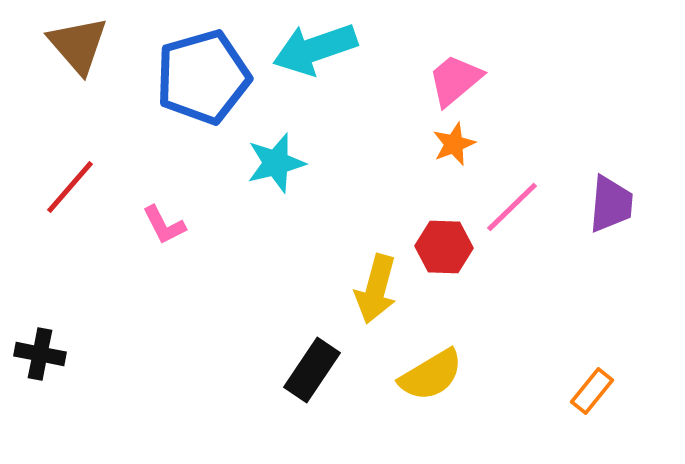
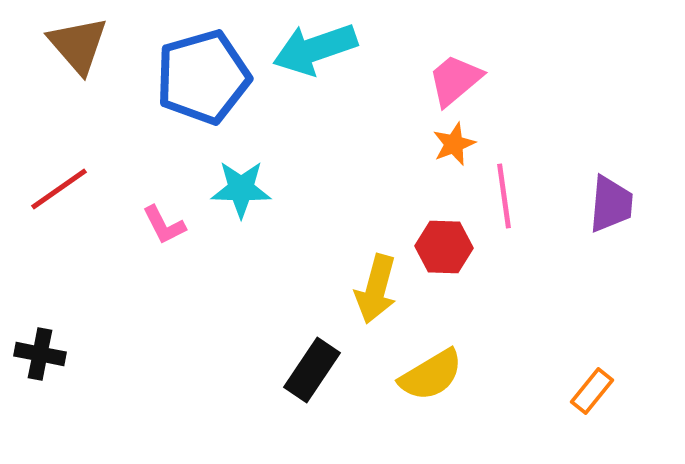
cyan star: moved 35 px left, 26 px down; rotated 16 degrees clockwise
red line: moved 11 px left, 2 px down; rotated 14 degrees clockwise
pink line: moved 8 px left, 11 px up; rotated 54 degrees counterclockwise
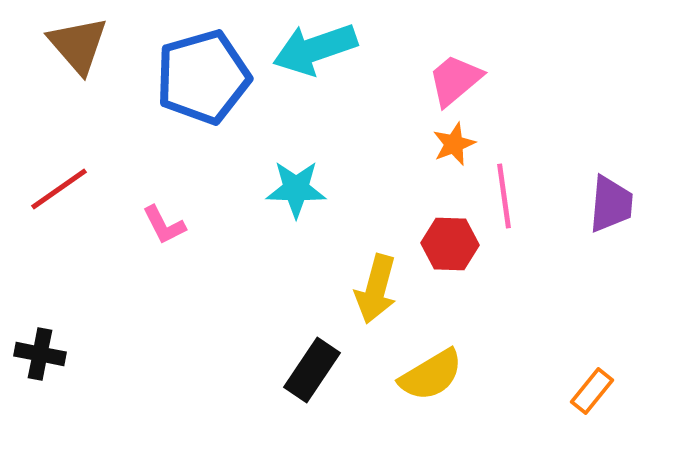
cyan star: moved 55 px right
red hexagon: moved 6 px right, 3 px up
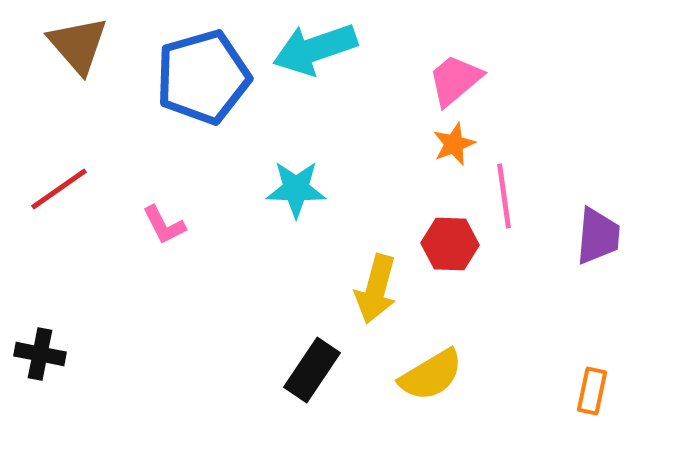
purple trapezoid: moved 13 px left, 32 px down
orange rectangle: rotated 27 degrees counterclockwise
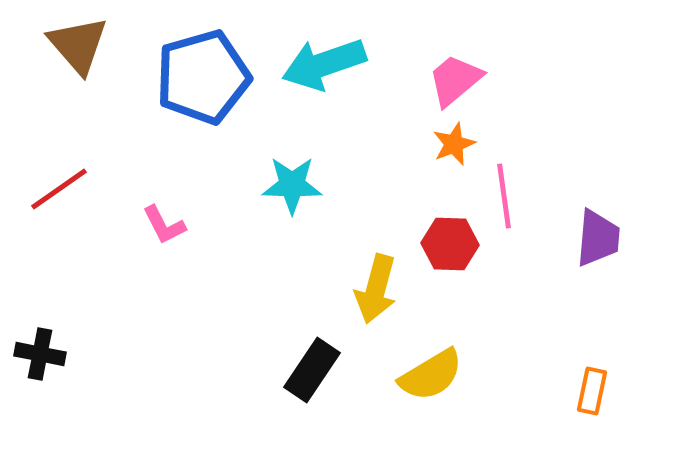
cyan arrow: moved 9 px right, 15 px down
cyan star: moved 4 px left, 4 px up
purple trapezoid: moved 2 px down
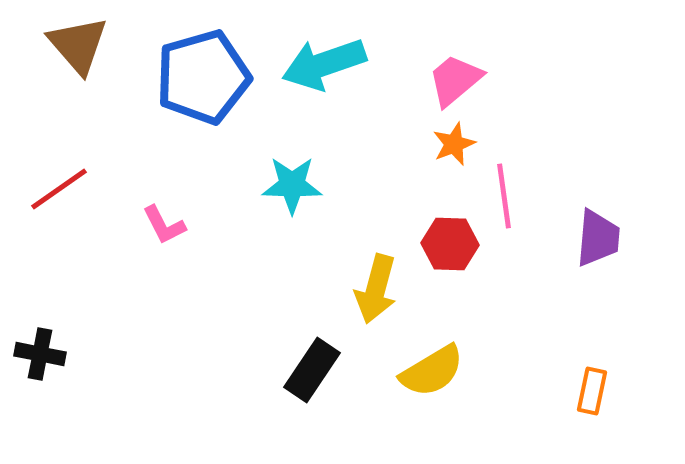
yellow semicircle: moved 1 px right, 4 px up
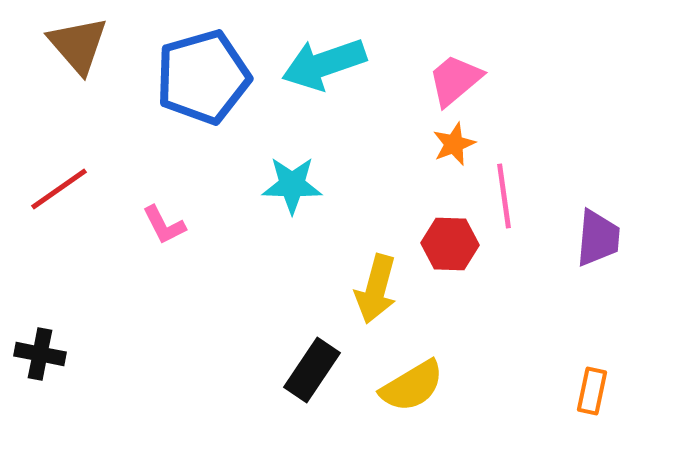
yellow semicircle: moved 20 px left, 15 px down
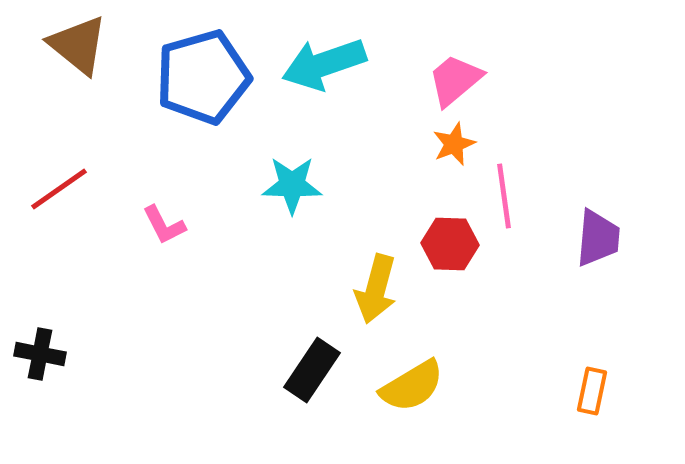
brown triangle: rotated 10 degrees counterclockwise
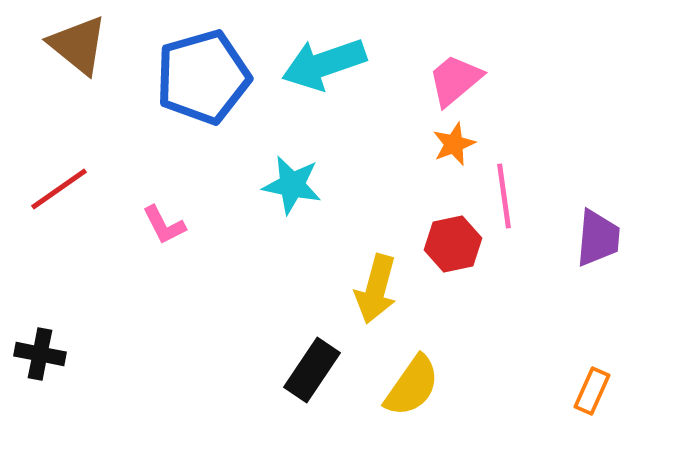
cyan star: rotated 10 degrees clockwise
red hexagon: moved 3 px right; rotated 14 degrees counterclockwise
yellow semicircle: rotated 24 degrees counterclockwise
orange rectangle: rotated 12 degrees clockwise
